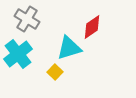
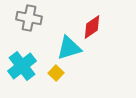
gray cross: moved 2 px right, 1 px up; rotated 20 degrees counterclockwise
cyan cross: moved 4 px right, 12 px down
yellow square: moved 1 px right, 1 px down
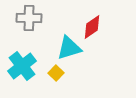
gray cross: rotated 10 degrees counterclockwise
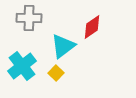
cyan triangle: moved 6 px left, 2 px up; rotated 20 degrees counterclockwise
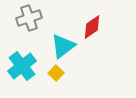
gray cross: rotated 20 degrees counterclockwise
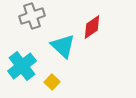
gray cross: moved 3 px right, 2 px up
cyan triangle: rotated 40 degrees counterclockwise
yellow square: moved 4 px left, 9 px down
